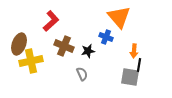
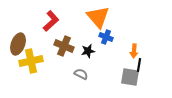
orange triangle: moved 21 px left
brown ellipse: moved 1 px left
gray semicircle: moved 1 px left; rotated 40 degrees counterclockwise
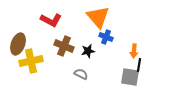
red L-shape: moved 1 px up; rotated 70 degrees clockwise
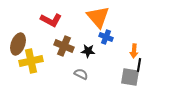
black star: rotated 16 degrees clockwise
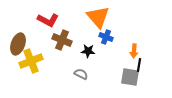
red L-shape: moved 3 px left
brown cross: moved 2 px left, 6 px up
yellow cross: rotated 10 degrees counterclockwise
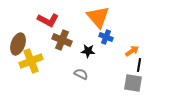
orange arrow: moved 2 px left; rotated 128 degrees counterclockwise
gray square: moved 3 px right, 6 px down
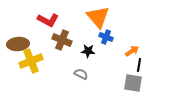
brown ellipse: rotated 65 degrees clockwise
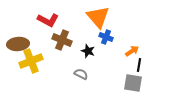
black star: rotated 16 degrees clockwise
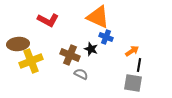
orange triangle: rotated 25 degrees counterclockwise
brown cross: moved 8 px right, 15 px down
black star: moved 3 px right, 2 px up
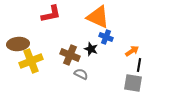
red L-shape: moved 3 px right, 6 px up; rotated 40 degrees counterclockwise
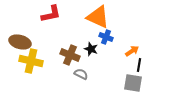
brown ellipse: moved 2 px right, 2 px up; rotated 20 degrees clockwise
yellow cross: rotated 35 degrees clockwise
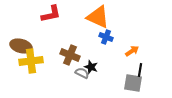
brown ellipse: moved 1 px right, 4 px down
black star: moved 18 px down
yellow cross: rotated 20 degrees counterclockwise
black line: moved 1 px right, 5 px down
gray semicircle: moved 1 px right, 1 px up
